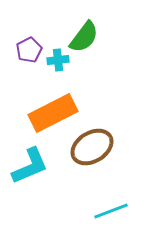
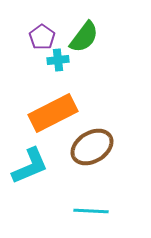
purple pentagon: moved 13 px right, 13 px up; rotated 10 degrees counterclockwise
cyan line: moved 20 px left; rotated 24 degrees clockwise
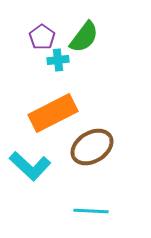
cyan L-shape: rotated 66 degrees clockwise
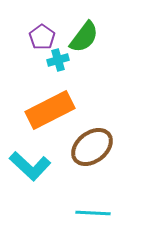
cyan cross: rotated 10 degrees counterclockwise
orange rectangle: moved 3 px left, 3 px up
brown ellipse: rotated 6 degrees counterclockwise
cyan line: moved 2 px right, 2 px down
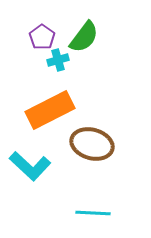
brown ellipse: moved 3 px up; rotated 54 degrees clockwise
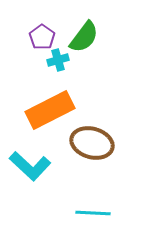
brown ellipse: moved 1 px up
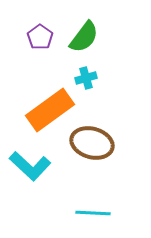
purple pentagon: moved 2 px left
cyan cross: moved 28 px right, 18 px down
orange rectangle: rotated 9 degrees counterclockwise
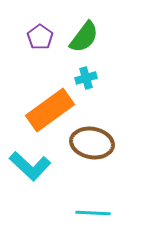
brown ellipse: rotated 6 degrees counterclockwise
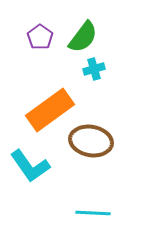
green semicircle: moved 1 px left
cyan cross: moved 8 px right, 9 px up
brown ellipse: moved 1 px left, 2 px up
cyan L-shape: rotated 12 degrees clockwise
